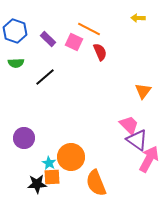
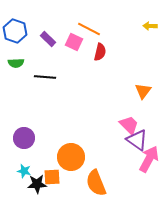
yellow arrow: moved 12 px right, 8 px down
red semicircle: rotated 36 degrees clockwise
black line: rotated 45 degrees clockwise
cyan star: moved 25 px left, 8 px down; rotated 16 degrees counterclockwise
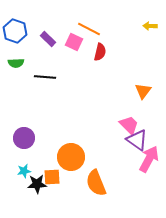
cyan star: rotated 24 degrees counterclockwise
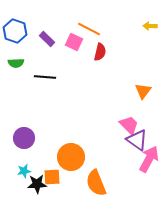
purple rectangle: moved 1 px left
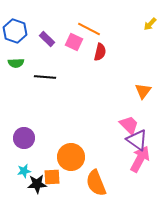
yellow arrow: moved 2 px up; rotated 48 degrees counterclockwise
pink arrow: moved 9 px left
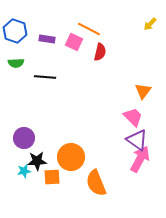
purple rectangle: rotated 35 degrees counterclockwise
pink trapezoid: moved 4 px right, 8 px up
black star: moved 23 px up
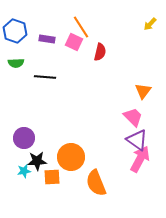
orange line: moved 8 px left, 2 px up; rotated 30 degrees clockwise
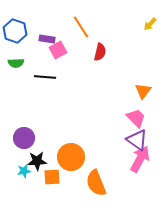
pink square: moved 16 px left, 8 px down; rotated 36 degrees clockwise
pink trapezoid: moved 3 px right, 1 px down
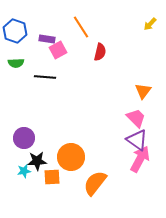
orange semicircle: moved 1 px left; rotated 60 degrees clockwise
